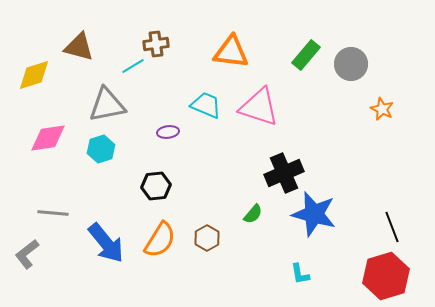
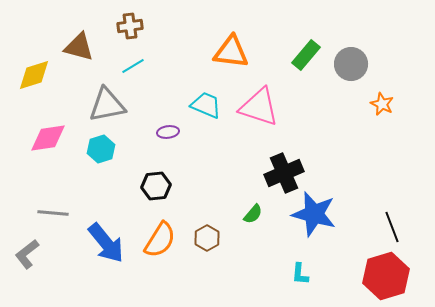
brown cross: moved 26 px left, 18 px up
orange star: moved 5 px up
cyan L-shape: rotated 15 degrees clockwise
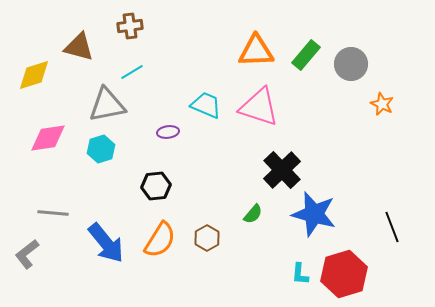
orange triangle: moved 25 px right, 1 px up; rotated 9 degrees counterclockwise
cyan line: moved 1 px left, 6 px down
black cross: moved 2 px left, 3 px up; rotated 21 degrees counterclockwise
red hexagon: moved 42 px left, 2 px up
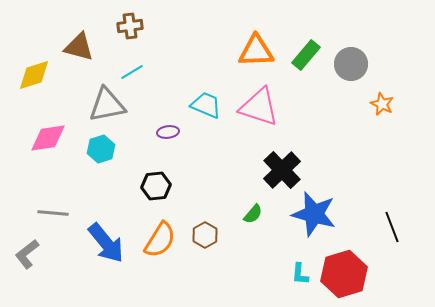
brown hexagon: moved 2 px left, 3 px up
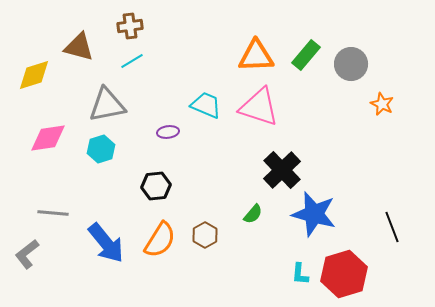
orange triangle: moved 5 px down
cyan line: moved 11 px up
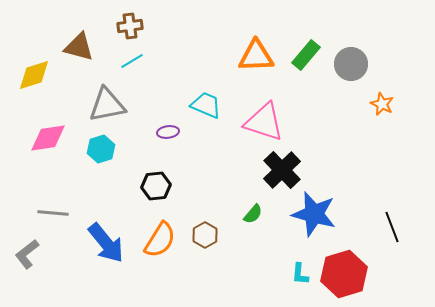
pink triangle: moved 5 px right, 15 px down
